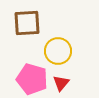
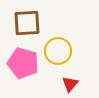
pink pentagon: moved 9 px left, 16 px up
red triangle: moved 9 px right, 1 px down
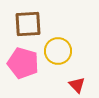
brown square: moved 1 px right, 1 px down
red triangle: moved 7 px right, 1 px down; rotated 24 degrees counterclockwise
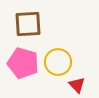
yellow circle: moved 11 px down
